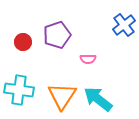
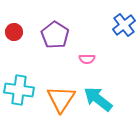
purple pentagon: moved 2 px left; rotated 20 degrees counterclockwise
red circle: moved 9 px left, 10 px up
pink semicircle: moved 1 px left
orange triangle: moved 1 px left, 3 px down
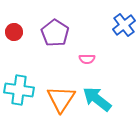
purple pentagon: moved 2 px up
cyan arrow: moved 1 px left
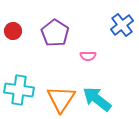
blue cross: moved 2 px left
red circle: moved 1 px left, 1 px up
pink semicircle: moved 1 px right, 3 px up
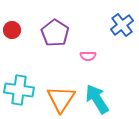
red circle: moved 1 px left, 1 px up
cyan arrow: rotated 20 degrees clockwise
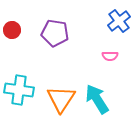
blue cross: moved 3 px left, 4 px up
purple pentagon: rotated 24 degrees counterclockwise
pink semicircle: moved 22 px right
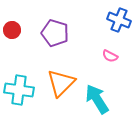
blue cross: moved 1 px up; rotated 30 degrees counterclockwise
purple pentagon: rotated 8 degrees clockwise
pink semicircle: rotated 28 degrees clockwise
orange triangle: moved 16 px up; rotated 12 degrees clockwise
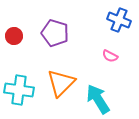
red circle: moved 2 px right, 6 px down
cyan arrow: moved 1 px right
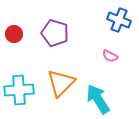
red circle: moved 2 px up
cyan cross: rotated 12 degrees counterclockwise
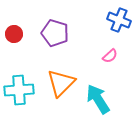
pink semicircle: rotated 70 degrees counterclockwise
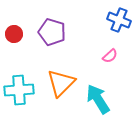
purple pentagon: moved 3 px left, 1 px up
